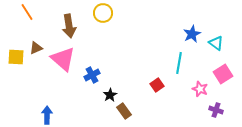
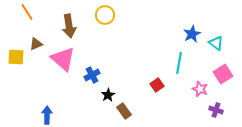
yellow circle: moved 2 px right, 2 px down
brown triangle: moved 4 px up
black star: moved 2 px left
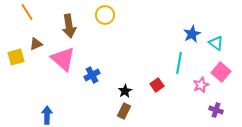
yellow square: rotated 18 degrees counterclockwise
pink square: moved 2 px left, 2 px up; rotated 18 degrees counterclockwise
pink star: moved 1 px right, 4 px up; rotated 28 degrees clockwise
black star: moved 17 px right, 4 px up
brown rectangle: rotated 63 degrees clockwise
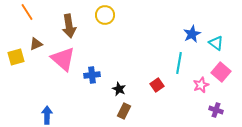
blue cross: rotated 21 degrees clockwise
black star: moved 6 px left, 2 px up; rotated 16 degrees counterclockwise
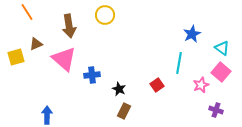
cyan triangle: moved 6 px right, 5 px down
pink triangle: moved 1 px right
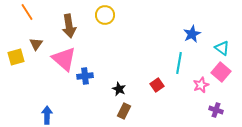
brown triangle: rotated 32 degrees counterclockwise
blue cross: moved 7 px left, 1 px down
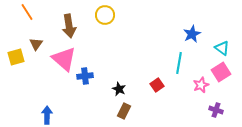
pink square: rotated 18 degrees clockwise
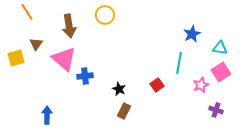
cyan triangle: moved 2 px left; rotated 28 degrees counterclockwise
yellow square: moved 1 px down
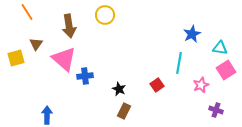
pink square: moved 5 px right, 2 px up
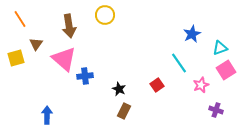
orange line: moved 7 px left, 7 px down
cyan triangle: rotated 28 degrees counterclockwise
cyan line: rotated 45 degrees counterclockwise
